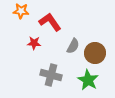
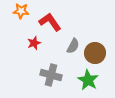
red star: rotated 24 degrees counterclockwise
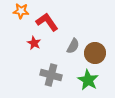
red L-shape: moved 3 px left
red star: rotated 24 degrees counterclockwise
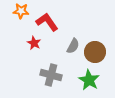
brown circle: moved 1 px up
green star: moved 1 px right
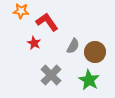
gray cross: rotated 30 degrees clockwise
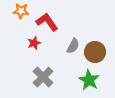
red star: rotated 24 degrees clockwise
gray cross: moved 8 px left, 2 px down
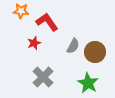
green star: moved 1 px left, 3 px down
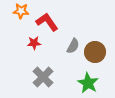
red star: rotated 16 degrees clockwise
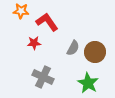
gray semicircle: moved 2 px down
gray cross: rotated 20 degrees counterclockwise
